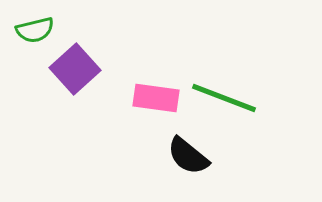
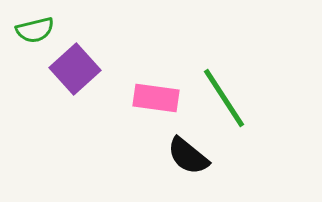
green line: rotated 36 degrees clockwise
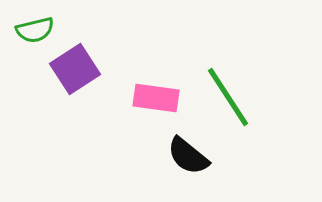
purple square: rotated 9 degrees clockwise
green line: moved 4 px right, 1 px up
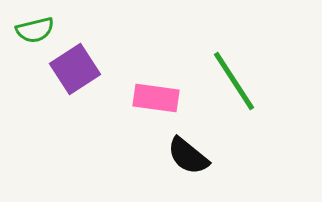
green line: moved 6 px right, 16 px up
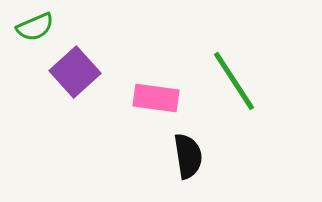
green semicircle: moved 3 px up; rotated 9 degrees counterclockwise
purple square: moved 3 px down; rotated 9 degrees counterclockwise
black semicircle: rotated 138 degrees counterclockwise
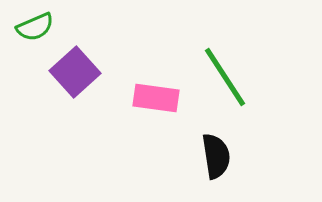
green line: moved 9 px left, 4 px up
black semicircle: moved 28 px right
